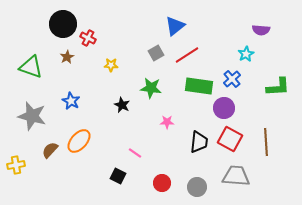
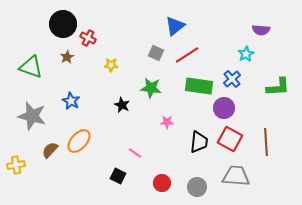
gray square: rotated 35 degrees counterclockwise
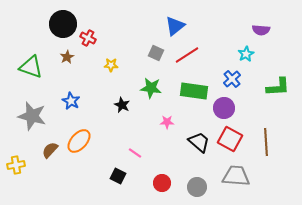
green rectangle: moved 5 px left, 5 px down
black trapezoid: rotated 55 degrees counterclockwise
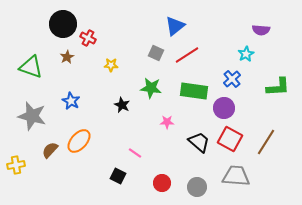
brown line: rotated 36 degrees clockwise
